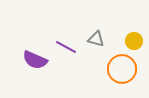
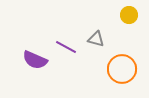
yellow circle: moved 5 px left, 26 px up
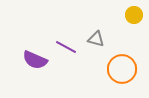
yellow circle: moved 5 px right
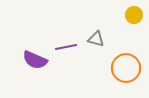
purple line: rotated 40 degrees counterclockwise
orange circle: moved 4 px right, 1 px up
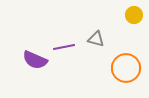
purple line: moved 2 px left
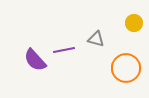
yellow circle: moved 8 px down
purple line: moved 3 px down
purple semicircle: rotated 25 degrees clockwise
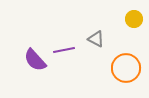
yellow circle: moved 4 px up
gray triangle: rotated 12 degrees clockwise
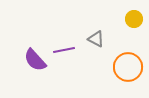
orange circle: moved 2 px right, 1 px up
